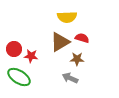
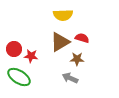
yellow semicircle: moved 4 px left, 2 px up
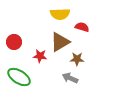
yellow semicircle: moved 3 px left, 1 px up
red semicircle: moved 11 px up
red circle: moved 7 px up
red star: moved 9 px right
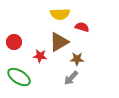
brown triangle: moved 1 px left
gray arrow: moved 1 px right; rotated 70 degrees counterclockwise
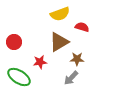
yellow semicircle: rotated 18 degrees counterclockwise
red star: moved 6 px down; rotated 16 degrees counterclockwise
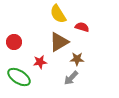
yellow semicircle: moved 2 px left; rotated 78 degrees clockwise
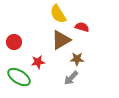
brown triangle: moved 2 px right, 2 px up
red star: moved 2 px left
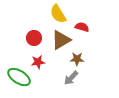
red circle: moved 20 px right, 4 px up
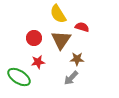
brown triangle: rotated 25 degrees counterclockwise
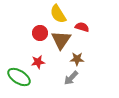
red circle: moved 6 px right, 5 px up
